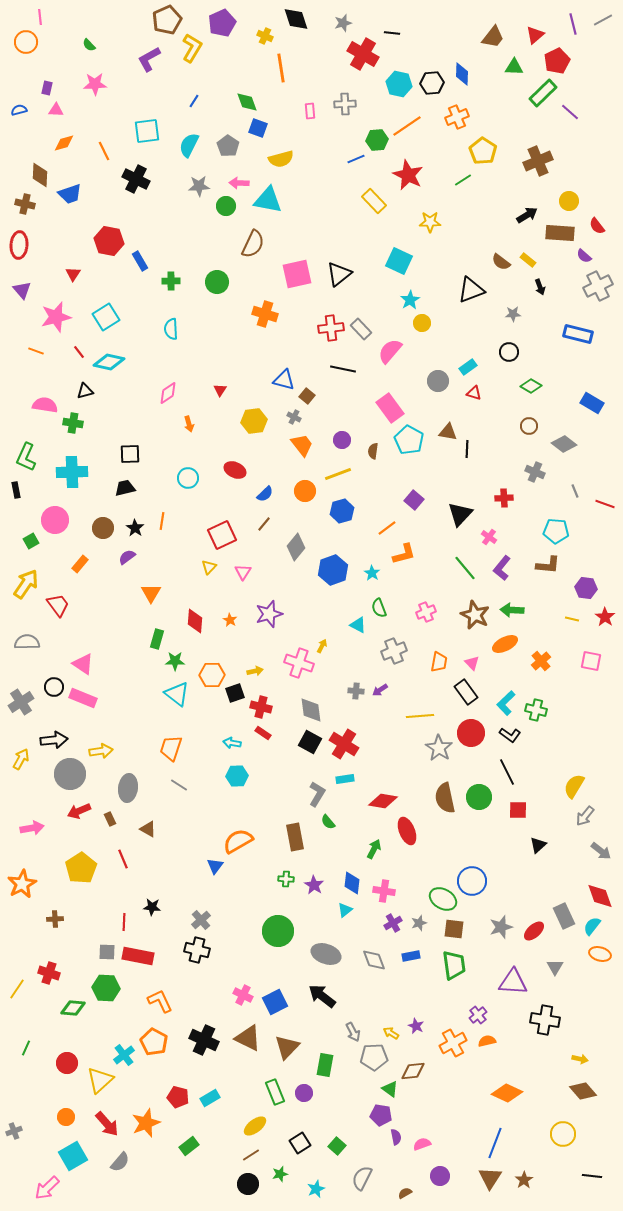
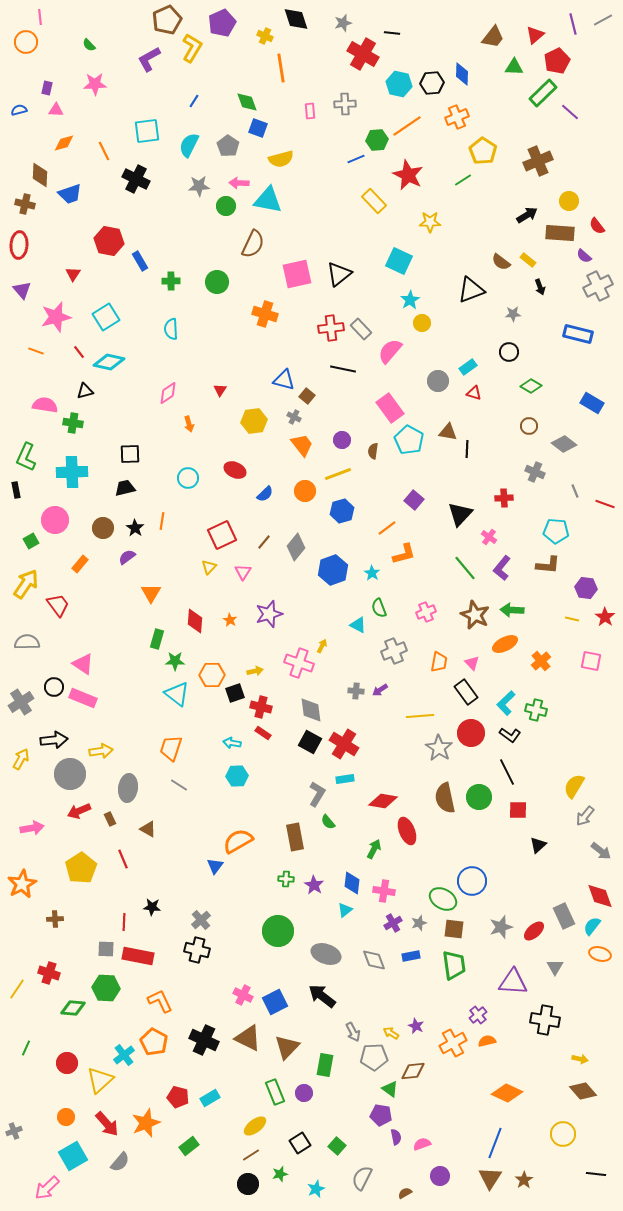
brown line at (264, 524): moved 18 px down
gray square at (107, 952): moved 1 px left, 3 px up
black line at (592, 1176): moved 4 px right, 2 px up
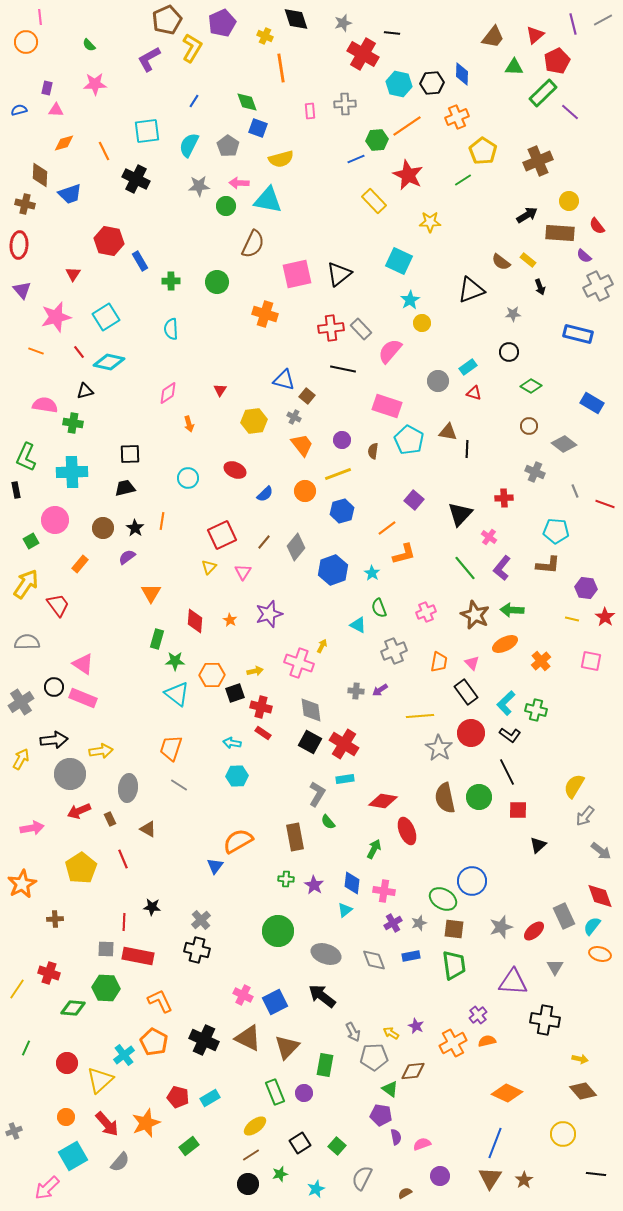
pink rectangle at (390, 408): moved 3 px left, 2 px up; rotated 36 degrees counterclockwise
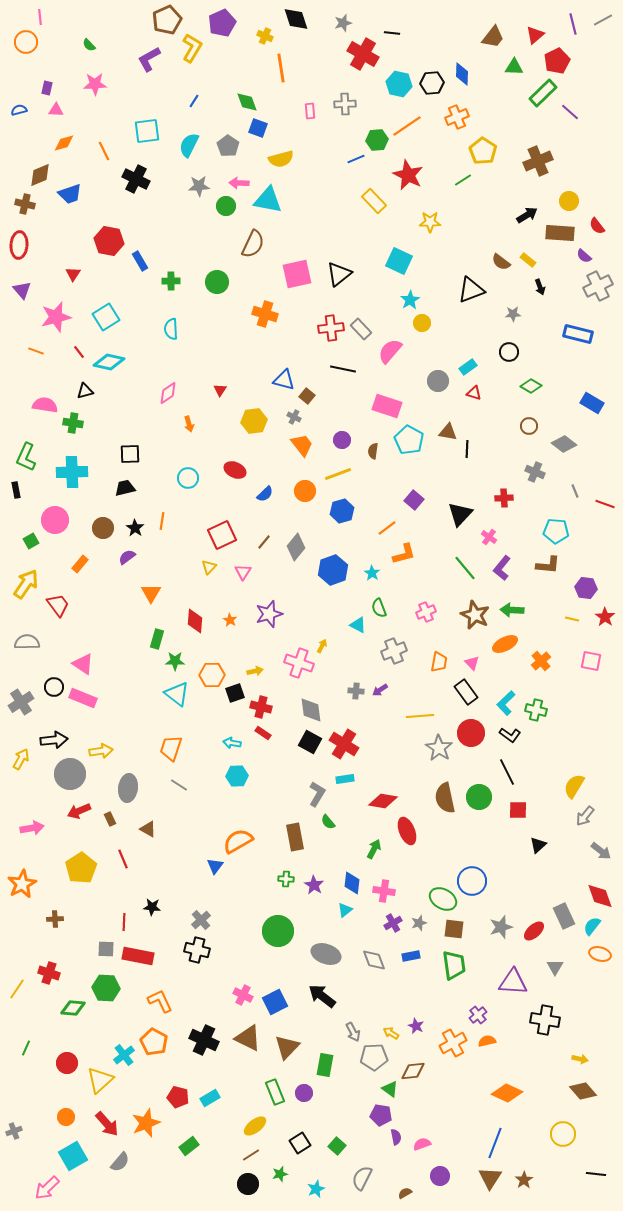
brown diamond at (40, 175): rotated 65 degrees clockwise
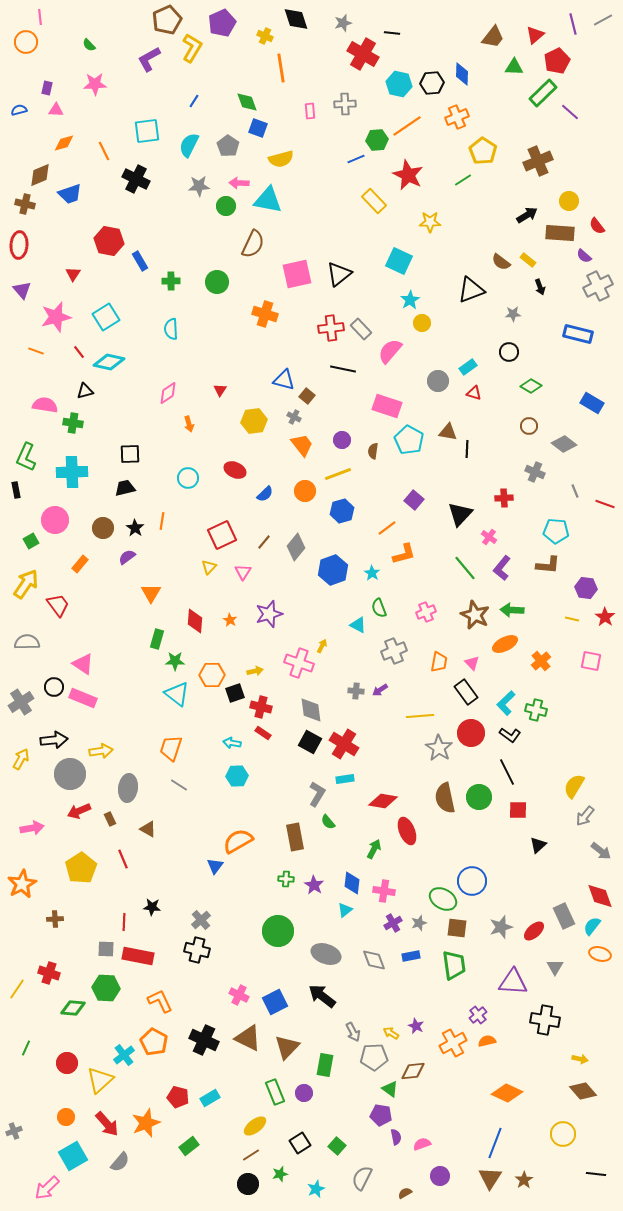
brown square at (454, 929): moved 3 px right, 1 px up
pink cross at (243, 995): moved 4 px left
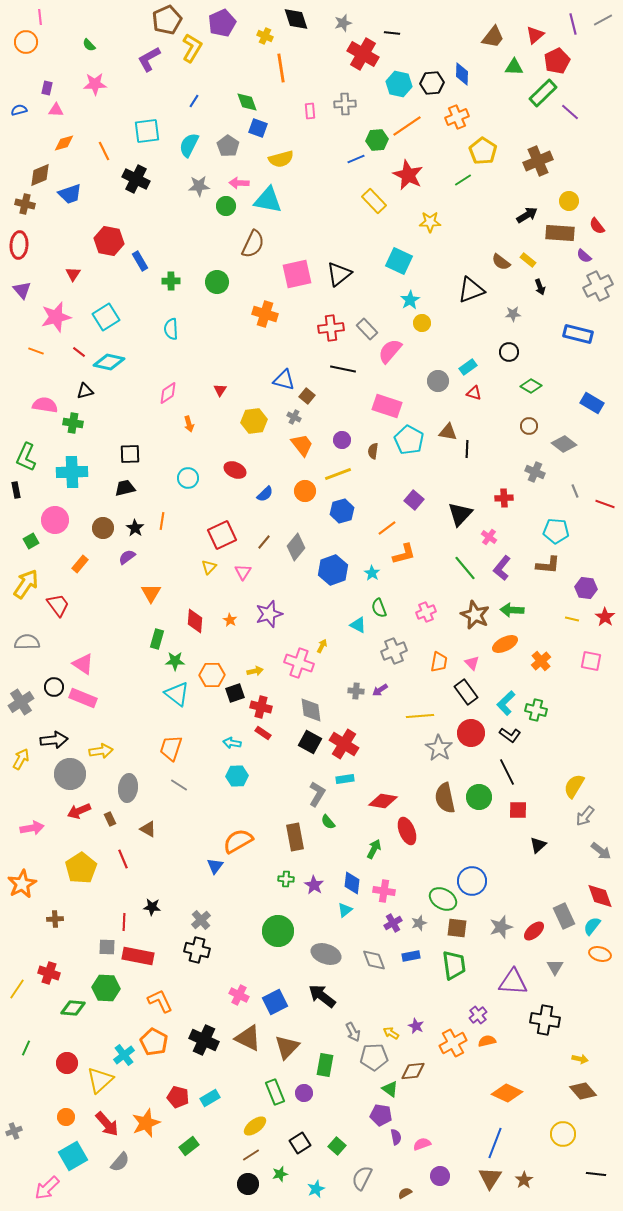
gray rectangle at (361, 329): moved 6 px right
red line at (79, 352): rotated 16 degrees counterclockwise
gray square at (106, 949): moved 1 px right, 2 px up
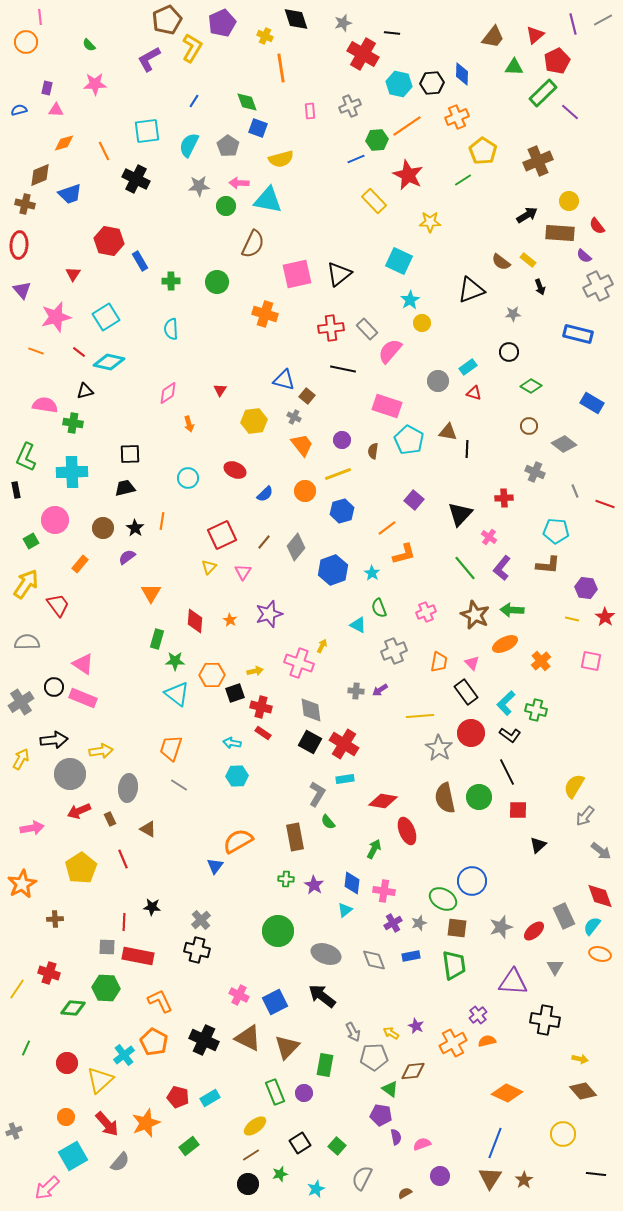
gray cross at (345, 104): moved 5 px right, 2 px down; rotated 20 degrees counterclockwise
